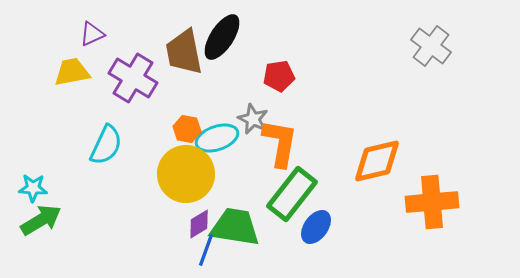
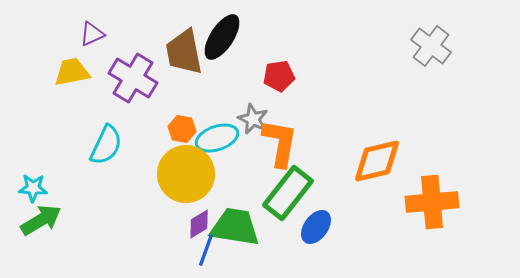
orange hexagon: moved 5 px left
green rectangle: moved 4 px left, 1 px up
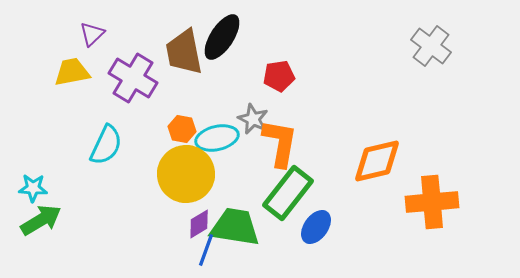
purple triangle: rotated 20 degrees counterclockwise
cyan ellipse: rotated 6 degrees clockwise
